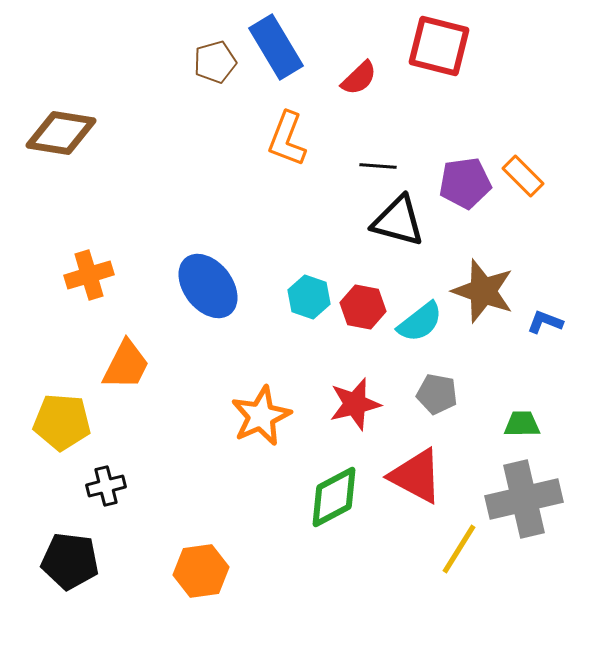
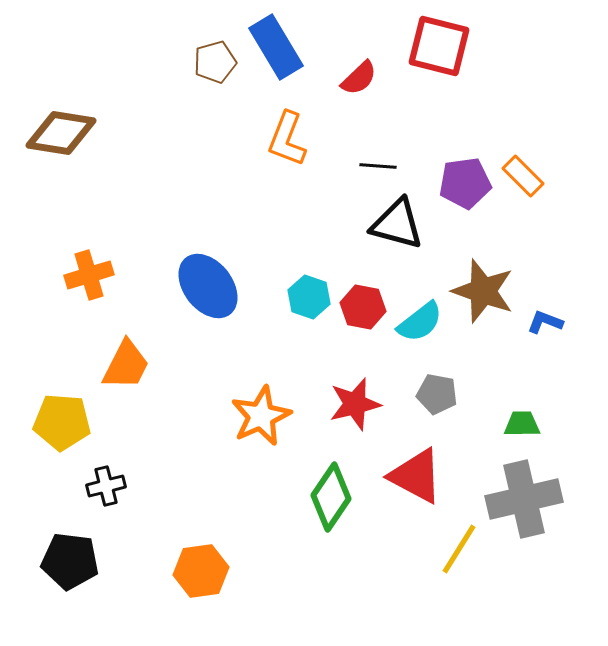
black triangle: moved 1 px left, 3 px down
green diamond: moved 3 px left; rotated 28 degrees counterclockwise
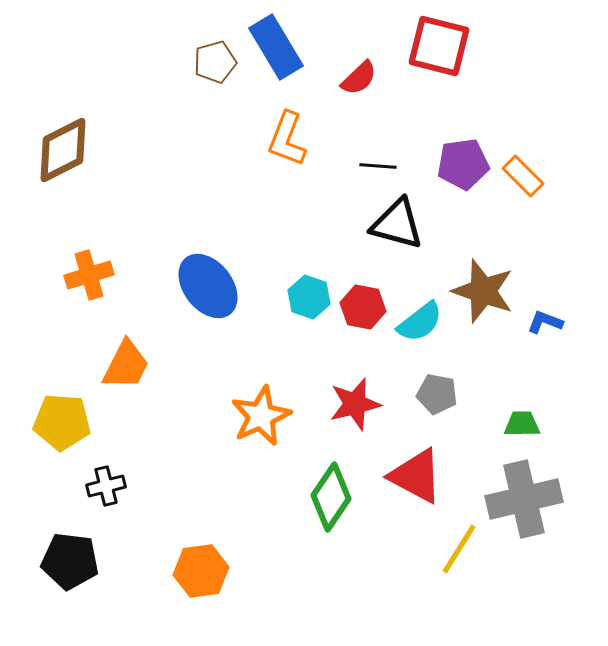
brown diamond: moved 2 px right, 17 px down; rotated 36 degrees counterclockwise
purple pentagon: moved 2 px left, 19 px up
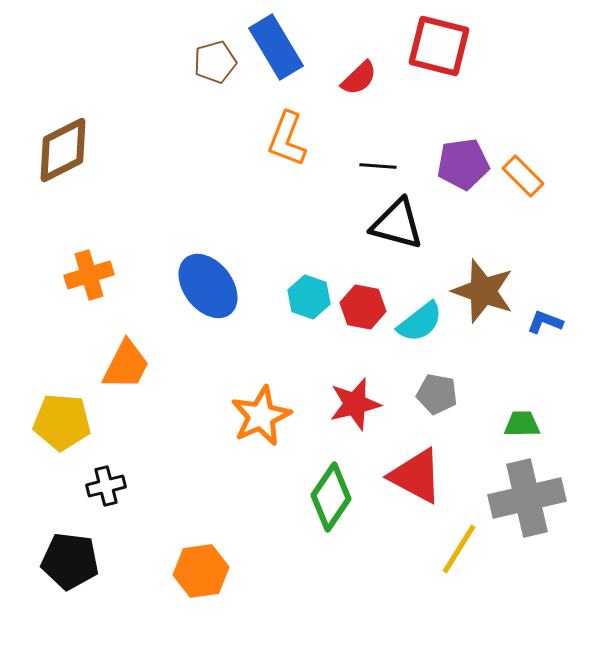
gray cross: moved 3 px right, 1 px up
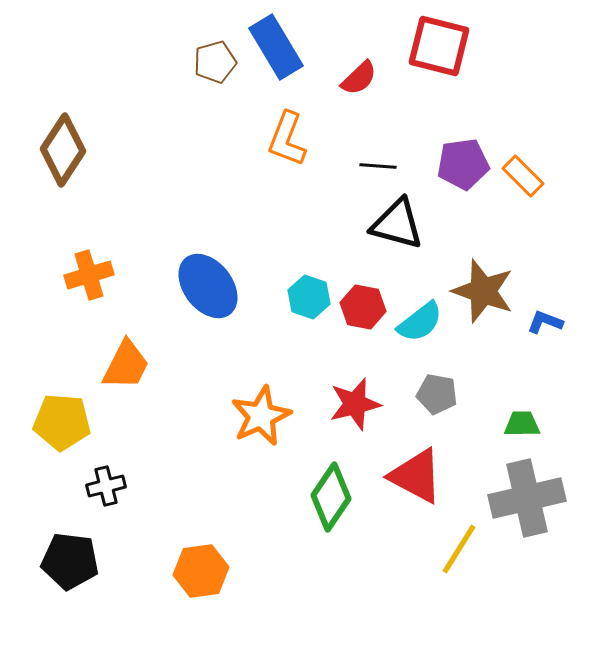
brown diamond: rotated 30 degrees counterclockwise
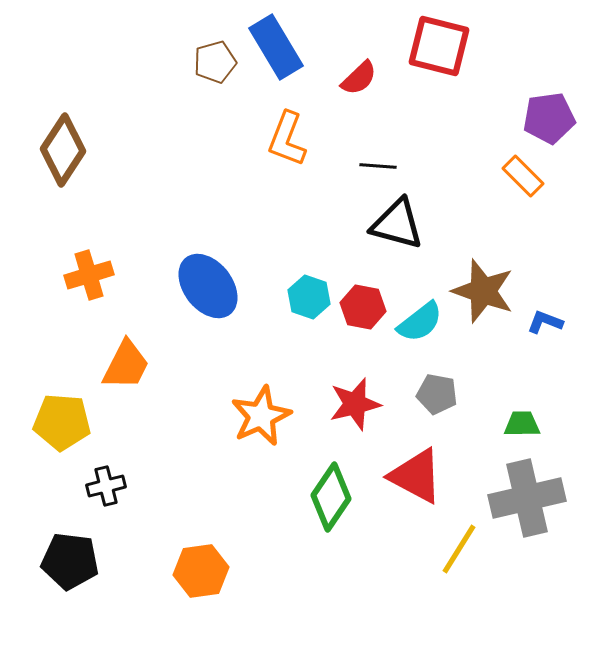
purple pentagon: moved 86 px right, 46 px up
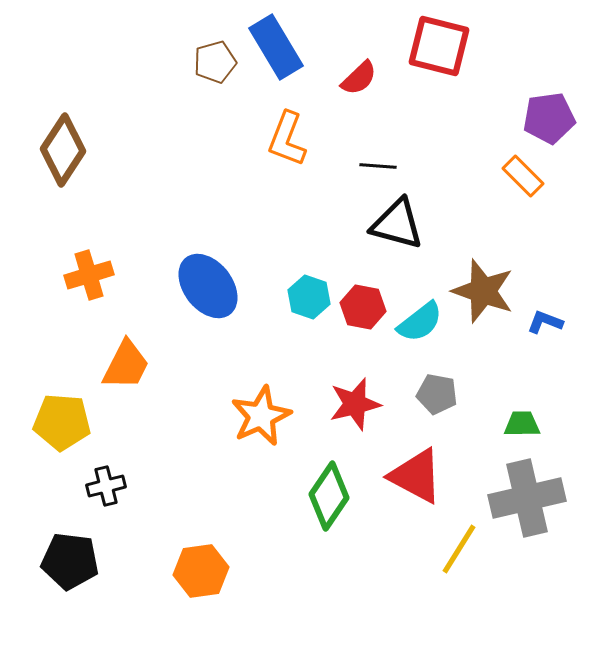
green diamond: moved 2 px left, 1 px up
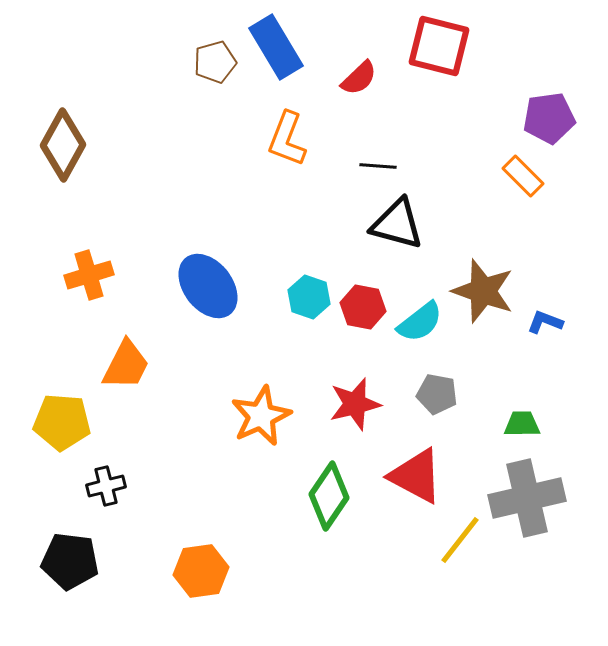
brown diamond: moved 5 px up; rotated 4 degrees counterclockwise
yellow line: moved 1 px right, 9 px up; rotated 6 degrees clockwise
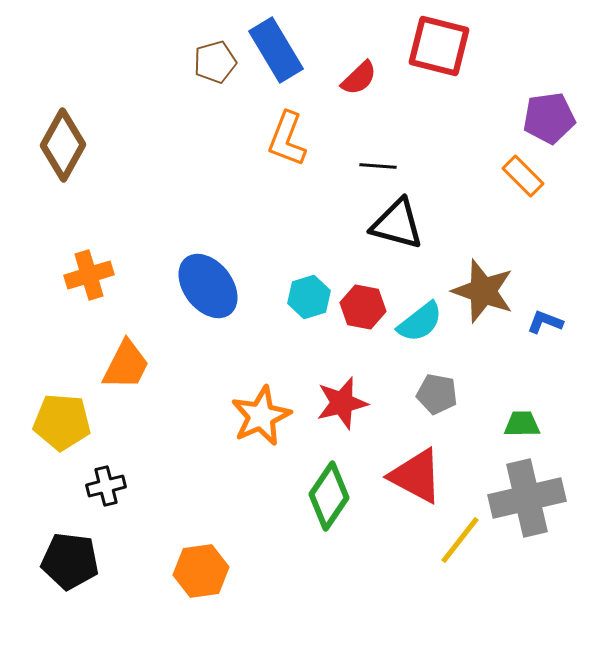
blue rectangle: moved 3 px down
cyan hexagon: rotated 24 degrees clockwise
red star: moved 13 px left, 1 px up
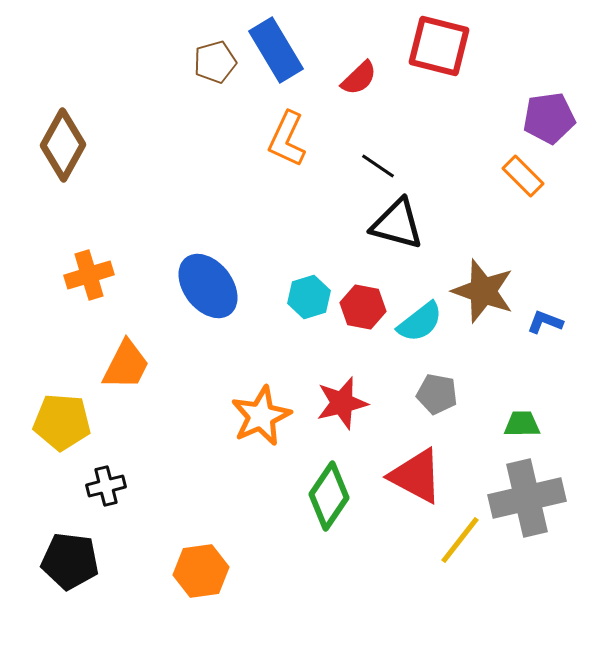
orange L-shape: rotated 4 degrees clockwise
black line: rotated 30 degrees clockwise
